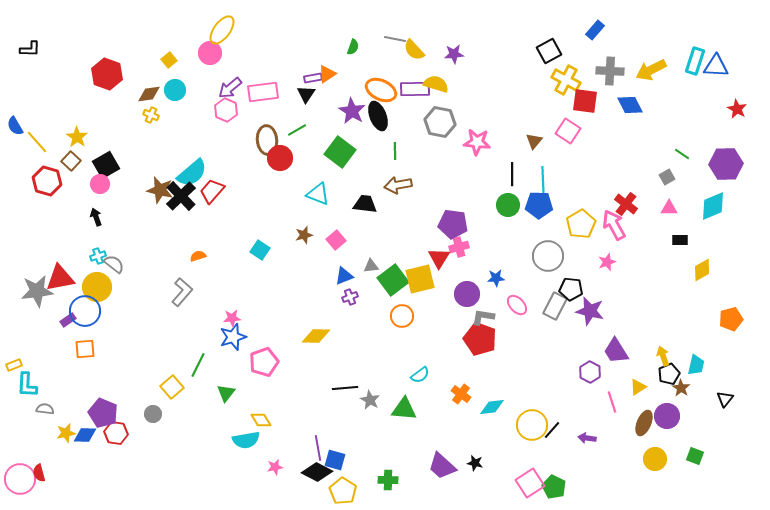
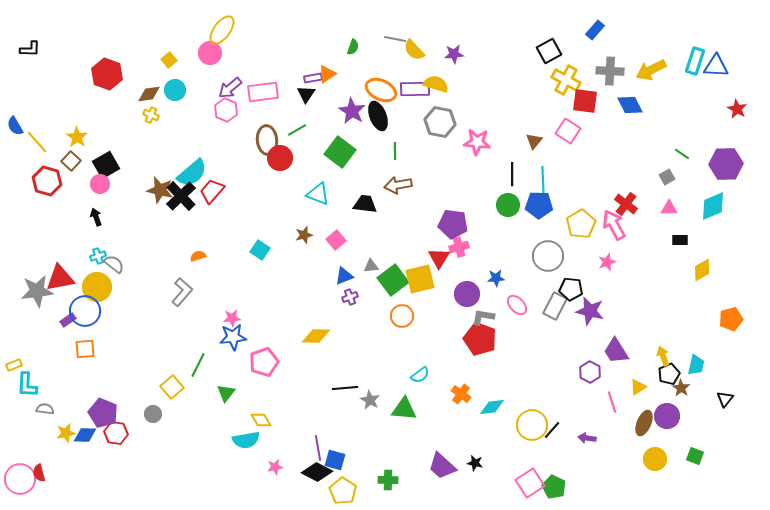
blue star at (233, 337): rotated 12 degrees clockwise
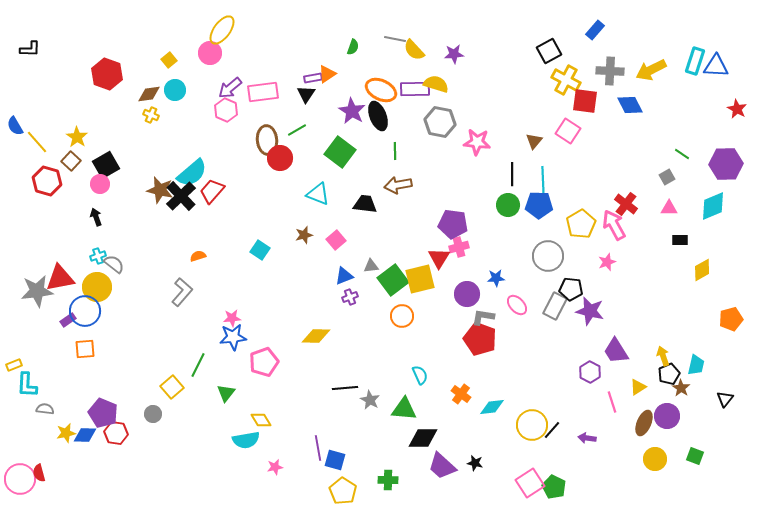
cyan semicircle at (420, 375): rotated 78 degrees counterclockwise
black diamond at (317, 472): moved 106 px right, 34 px up; rotated 28 degrees counterclockwise
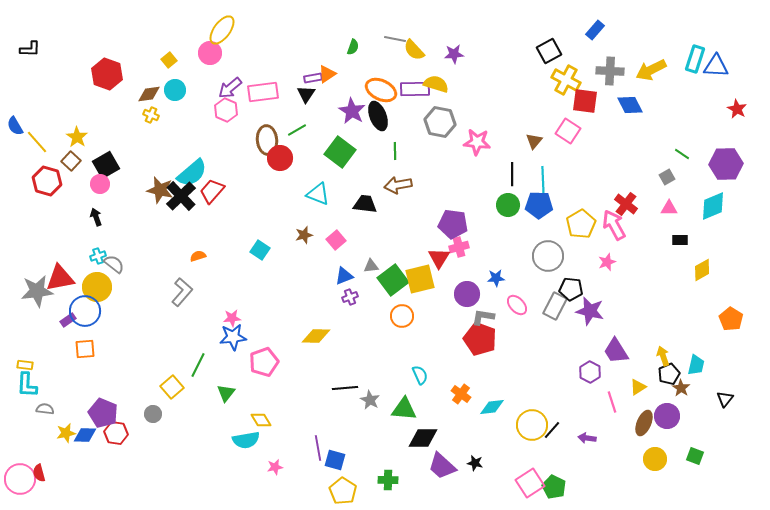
cyan rectangle at (695, 61): moved 2 px up
orange pentagon at (731, 319): rotated 25 degrees counterclockwise
yellow rectangle at (14, 365): moved 11 px right; rotated 28 degrees clockwise
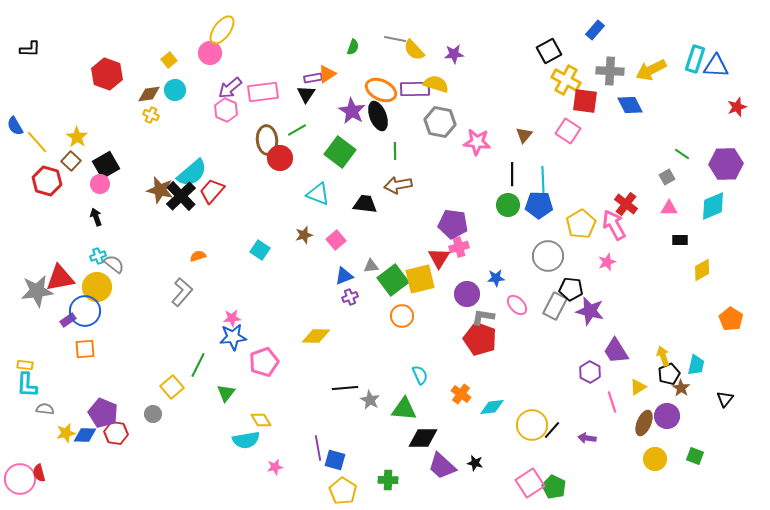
red star at (737, 109): moved 2 px up; rotated 24 degrees clockwise
brown triangle at (534, 141): moved 10 px left, 6 px up
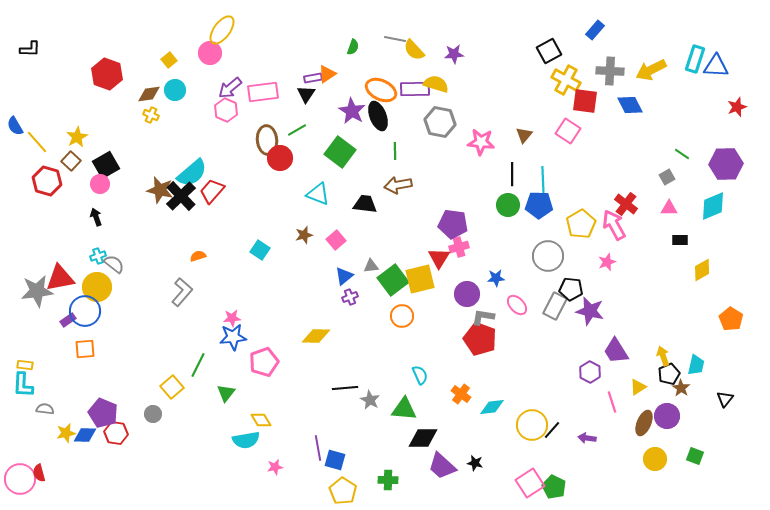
yellow star at (77, 137): rotated 10 degrees clockwise
pink star at (477, 142): moved 4 px right
blue triangle at (344, 276): rotated 18 degrees counterclockwise
cyan L-shape at (27, 385): moved 4 px left
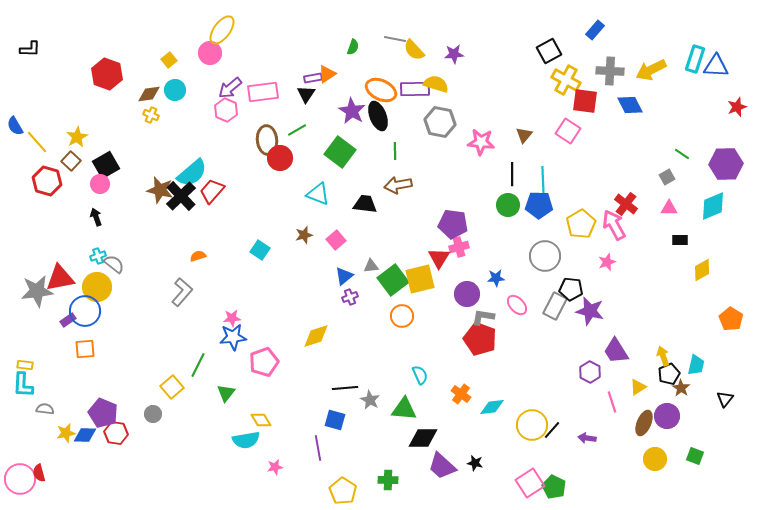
gray circle at (548, 256): moved 3 px left
yellow diamond at (316, 336): rotated 20 degrees counterclockwise
blue square at (335, 460): moved 40 px up
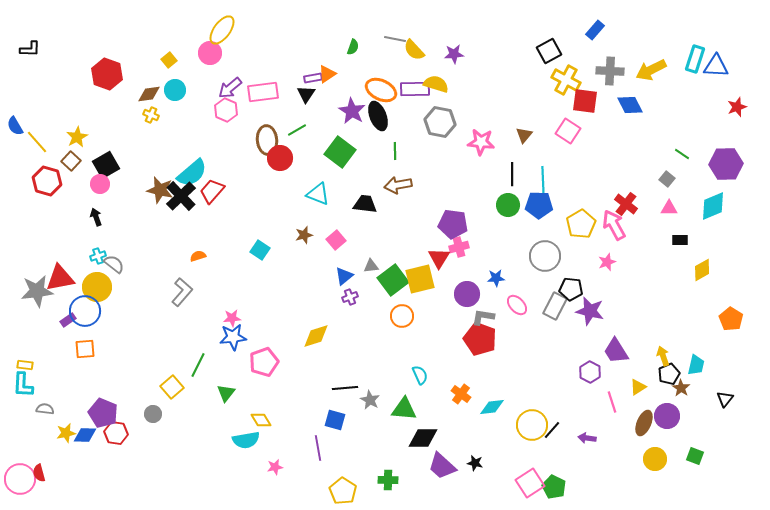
gray square at (667, 177): moved 2 px down; rotated 21 degrees counterclockwise
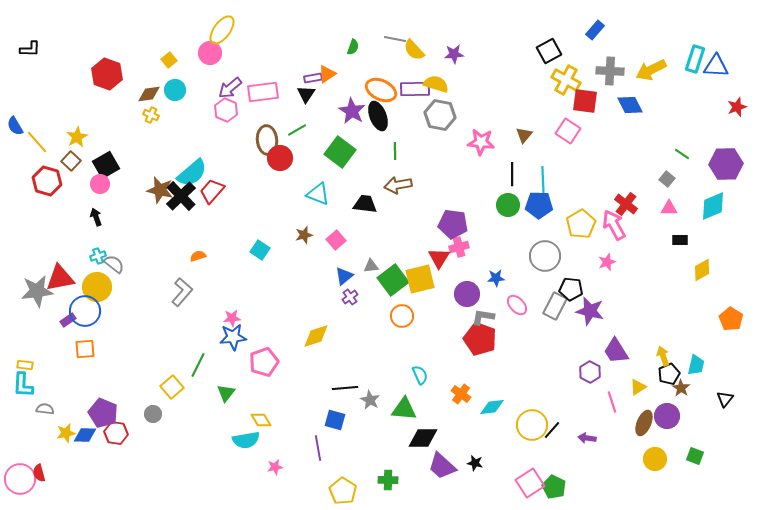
gray hexagon at (440, 122): moved 7 px up
purple cross at (350, 297): rotated 14 degrees counterclockwise
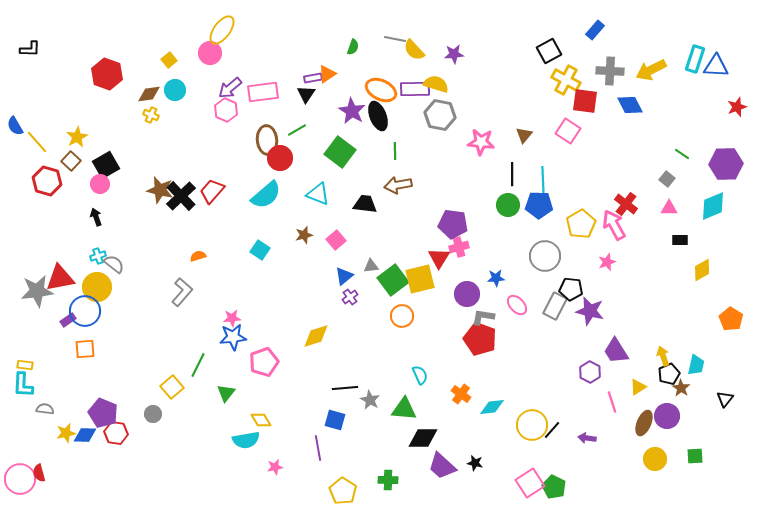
cyan semicircle at (192, 173): moved 74 px right, 22 px down
green square at (695, 456): rotated 24 degrees counterclockwise
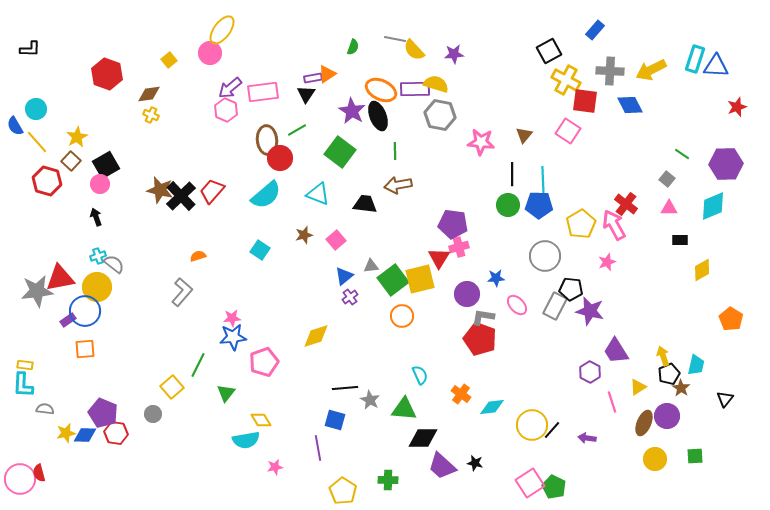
cyan circle at (175, 90): moved 139 px left, 19 px down
